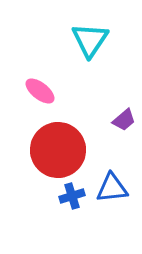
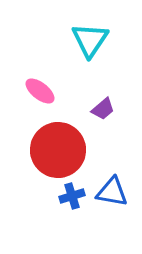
purple trapezoid: moved 21 px left, 11 px up
blue triangle: moved 4 px down; rotated 16 degrees clockwise
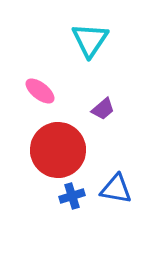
blue triangle: moved 4 px right, 3 px up
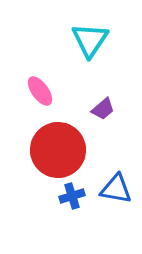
pink ellipse: rotated 16 degrees clockwise
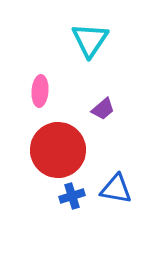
pink ellipse: rotated 40 degrees clockwise
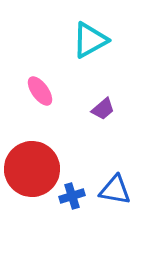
cyan triangle: rotated 27 degrees clockwise
pink ellipse: rotated 40 degrees counterclockwise
red circle: moved 26 px left, 19 px down
blue triangle: moved 1 px left, 1 px down
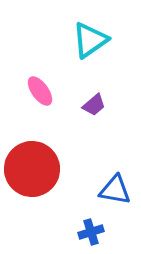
cyan triangle: rotated 6 degrees counterclockwise
purple trapezoid: moved 9 px left, 4 px up
blue cross: moved 19 px right, 36 px down
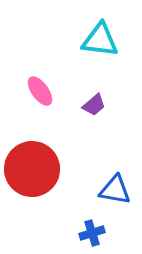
cyan triangle: moved 10 px right; rotated 42 degrees clockwise
blue cross: moved 1 px right, 1 px down
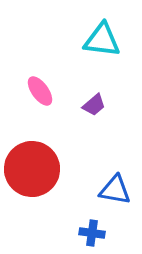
cyan triangle: moved 2 px right
blue cross: rotated 25 degrees clockwise
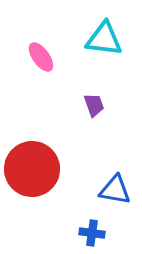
cyan triangle: moved 2 px right, 1 px up
pink ellipse: moved 1 px right, 34 px up
purple trapezoid: rotated 70 degrees counterclockwise
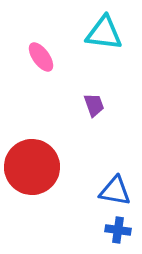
cyan triangle: moved 6 px up
red circle: moved 2 px up
blue triangle: moved 1 px down
blue cross: moved 26 px right, 3 px up
